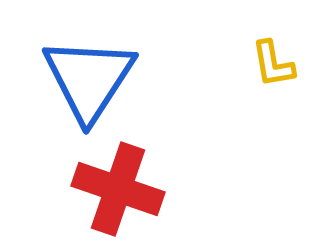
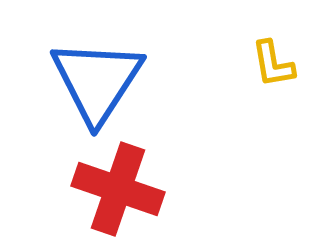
blue triangle: moved 8 px right, 2 px down
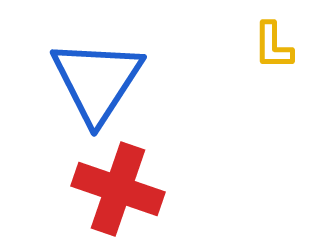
yellow L-shape: moved 18 px up; rotated 10 degrees clockwise
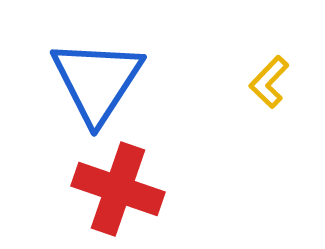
yellow L-shape: moved 4 px left, 36 px down; rotated 44 degrees clockwise
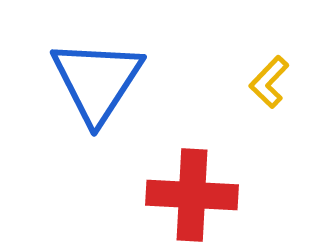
red cross: moved 74 px right, 6 px down; rotated 16 degrees counterclockwise
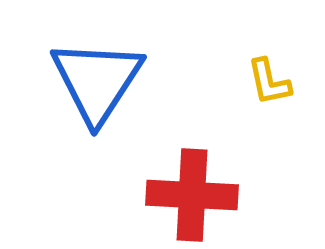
yellow L-shape: rotated 56 degrees counterclockwise
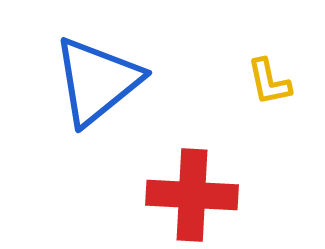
blue triangle: rotated 18 degrees clockwise
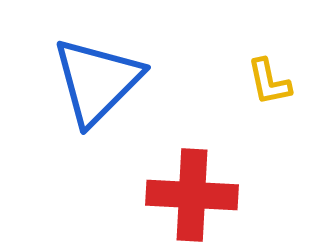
blue triangle: rotated 6 degrees counterclockwise
